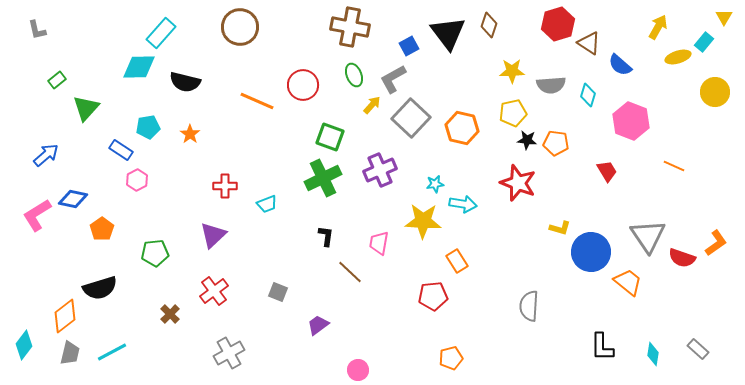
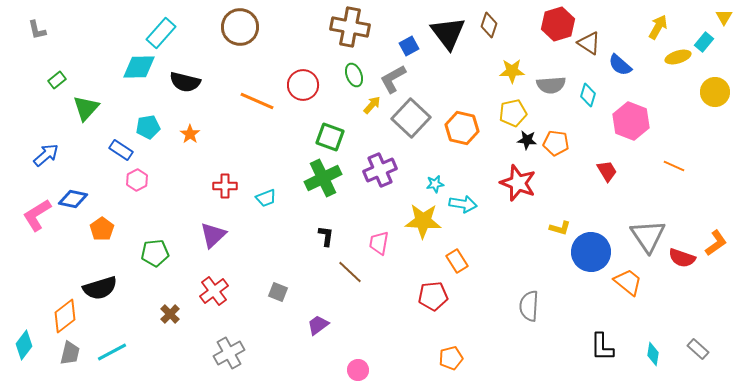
cyan trapezoid at (267, 204): moved 1 px left, 6 px up
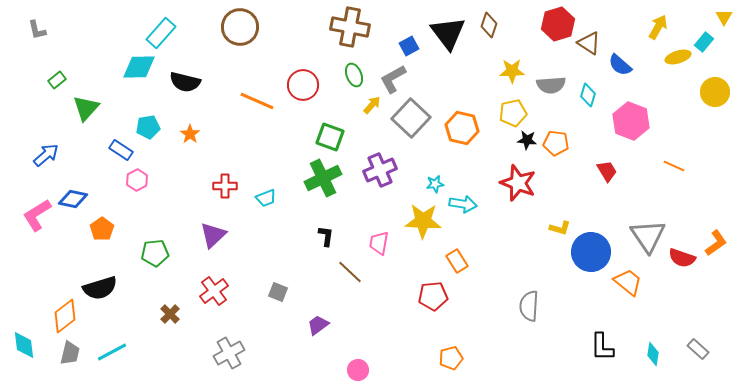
cyan diamond at (24, 345): rotated 44 degrees counterclockwise
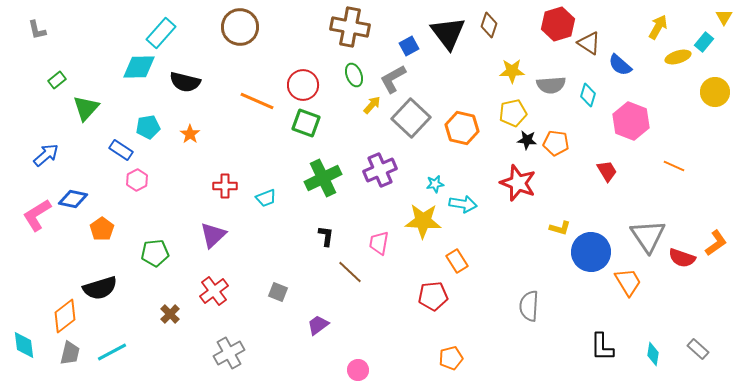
green square at (330, 137): moved 24 px left, 14 px up
orange trapezoid at (628, 282): rotated 20 degrees clockwise
